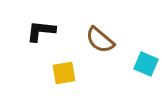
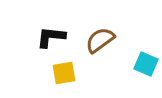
black L-shape: moved 10 px right, 6 px down
brown semicircle: rotated 104 degrees clockwise
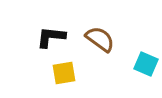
brown semicircle: moved 1 px up; rotated 72 degrees clockwise
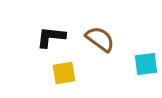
cyan square: rotated 30 degrees counterclockwise
